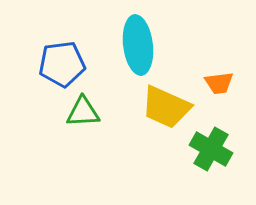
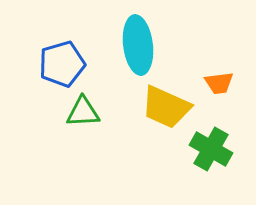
blue pentagon: rotated 9 degrees counterclockwise
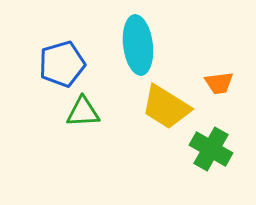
yellow trapezoid: rotated 8 degrees clockwise
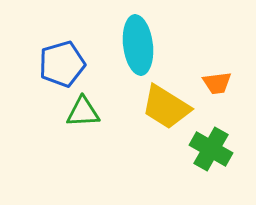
orange trapezoid: moved 2 px left
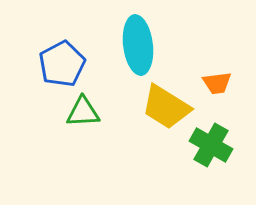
blue pentagon: rotated 12 degrees counterclockwise
green cross: moved 4 px up
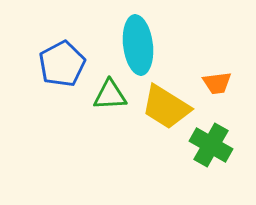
green triangle: moved 27 px right, 17 px up
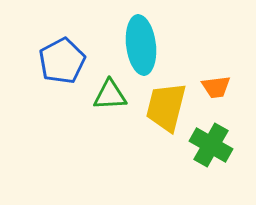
cyan ellipse: moved 3 px right
blue pentagon: moved 3 px up
orange trapezoid: moved 1 px left, 4 px down
yellow trapezoid: rotated 72 degrees clockwise
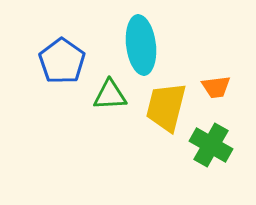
blue pentagon: rotated 9 degrees counterclockwise
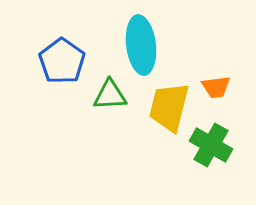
yellow trapezoid: moved 3 px right
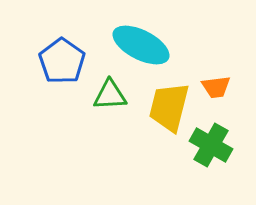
cyan ellipse: rotated 56 degrees counterclockwise
